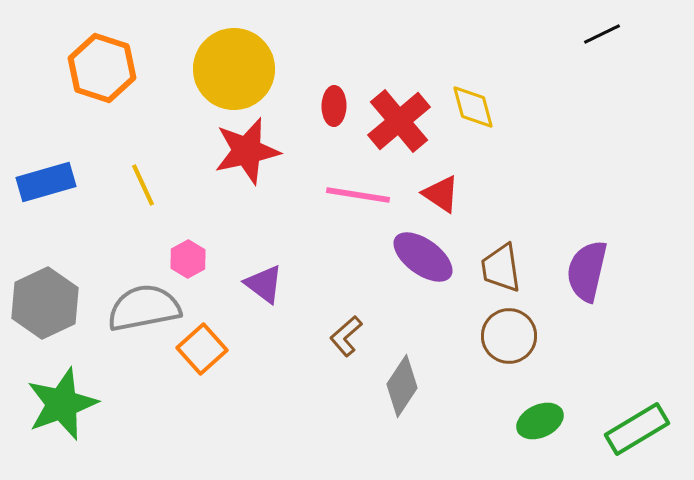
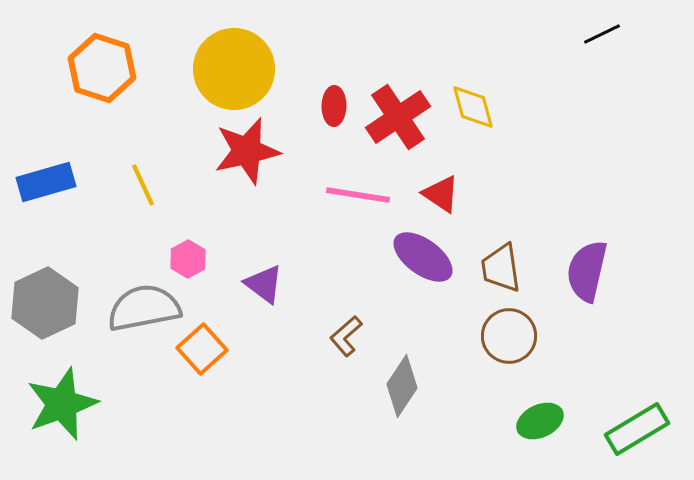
red cross: moved 1 px left, 4 px up; rotated 6 degrees clockwise
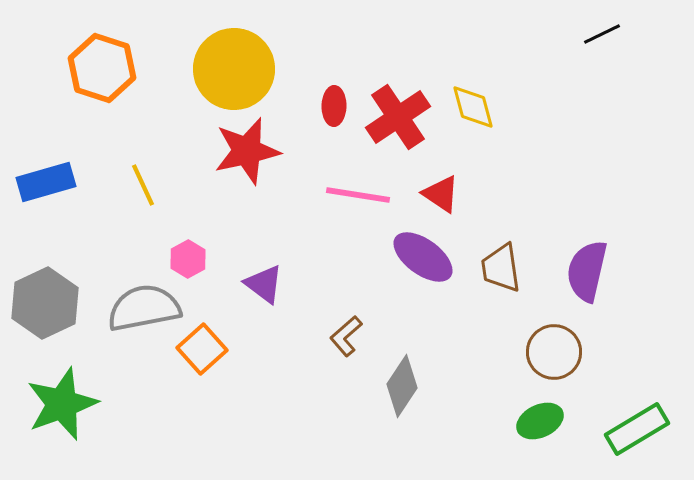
brown circle: moved 45 px right, 16 px down
